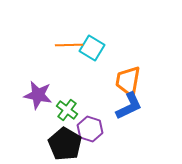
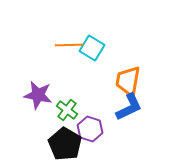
blue L-shape: moved 1 px down
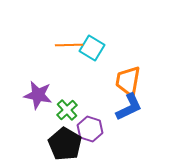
green cross: rotated 10 degrees clockwise
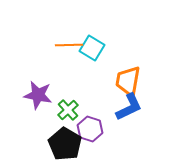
green cross: moved 1 px right
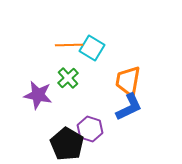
green cross: moved 32 px up
black pentagon: moved 2 px right
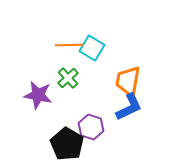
purple hexagon: moved 1 px right, 2 px up
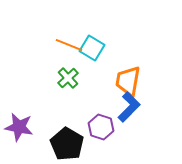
orange line: rotated 24 degrees clockwise
purple star: moved 19 px left, 32 px down
blue L-shape: rotated 20 degrees counterclockwise
purple hexagon: moved 10 px right
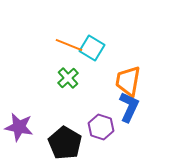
blue L-shape: rotated 20 degrees counterclockwise
black pentagon: moved 2 px left, 1 px up
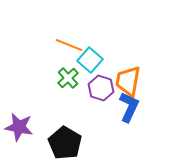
cyan square: moved 2 px left, 12 px down; rotated 10 degrees clockwise
purple hexagon: moved 39 px up
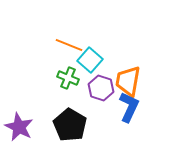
green cross: rotated 25 degrees counterclockwise
purple star: rotated 16 degrees clockwise
black pentagon: moved 5 px right, 18 px up
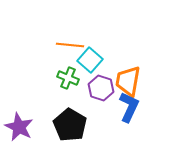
orange line: moved 1 px right; rotated 16 degrees counterclockwise
